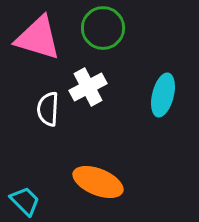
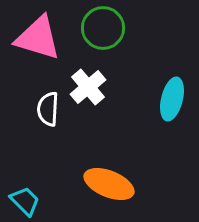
white cross: rotated 12 degrees counterclockwise
cyan ellipse: moved 9 px right, 4 px down
orange ellipse: moved 11 px right, 2 px down
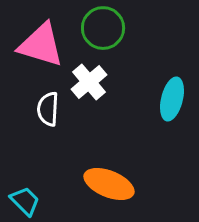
pink triangle: moved 3 px right, 7 px down
white cross: moved 1 px right, 5 px up
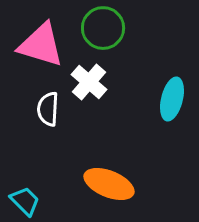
white cross: rotated 9 degrees counterclockwise
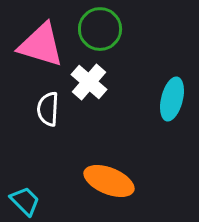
green circle: moved 3 px left, 1 px down
orange ellipse: moved 3 px up
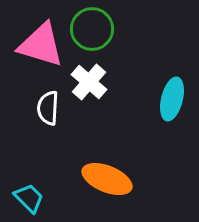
green circle: moved 8 px left
white semicircle: moved 1 px up
orange ellipse: moved 2 px left, 2 px up
cyan trapezoid: moved 4 px right, 3 px up
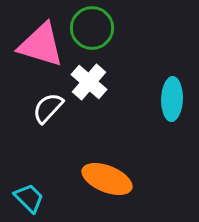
green circle: moved 1 px up
cyan ellipse: rotated 12 degrees counterclockwise
white semicircle: rotated 40 degrees clockwise
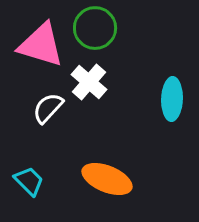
green circle: moved 3 px right
cyan trapezoid: moved 17 px up
